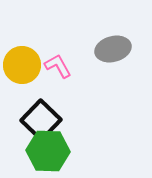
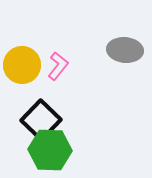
gray ellipse: moved 12 px right, 1 px down; rotated 20 degrees clockwise
pink L-shape: rotated 68 degrees clockwise
green hexagon: moved 2 px right, 1 px up
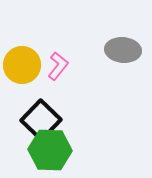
gray ellipse: moved 2 px left
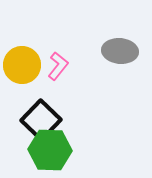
gray ellipse: moved 3 px left, 1 px down
